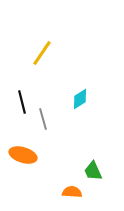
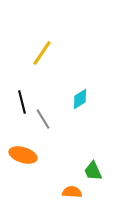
gray line: rotated 15 degrees counterclockwise
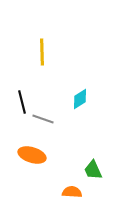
yellow line: moved 1 px up; rotated 36 degrees counterclockwise
gray line: rotated 40 degrees counterclockwise
orange ellipse: moved 9 px right
green trapezoid: moved 1 px up
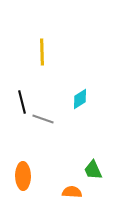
orange ellipse: moved 9 px left, 21 px down; rotated 72 degrees clockwise
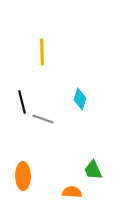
cyan diamond: rotated 40 degrees counterclockwise
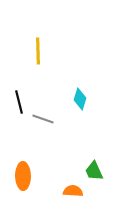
yellow line: moved 4 px left, 1 px up
black line: moved 3 px left
green trapezoid: moved 1 px right, 1 px down
orange semicircle: moved 1 px right, 1 px up
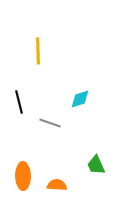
cyan diamond: rotated 55 degrees clockwise
gray line: moved 7 px right, 4 px down
green trapezoid: moved 2 px right, 6 px up
orange semicircle: moved 16 px left, 6 px up
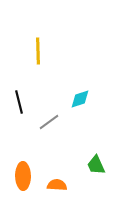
gray line: moved 1 px left, 1 px up; rotated 55 degrees counterclockwise
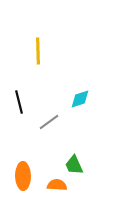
green trapezoid: moved 22 px left
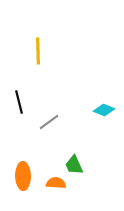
cyan diamond: moved 24 px right, 11 px down; rotated 40 degrees clockwise
orange semicircle: moved 1 px left, 2 px up
